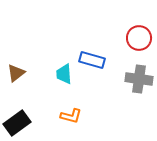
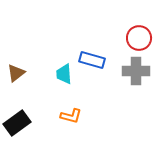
gray cross: moved 3 px left, 8 px up; rotated 8 degrees counterclockwise
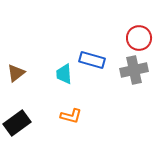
gray cross: moved 2 px left, 1 px up; rotated 12 degrees counterclockwise
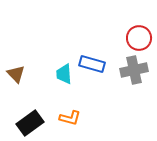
blue rectangle: moved 4 px down
brown triangle: moved 1 px down; rotated 36 degrees counterclockwise
orange L-shape: moved 1 px left, 2 px down
black rectangle: moved 13 px right
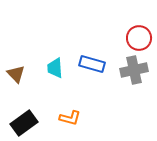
cyan trapezoid: moved 9 px left, 6 px up
black rectangle: moved 6 px left
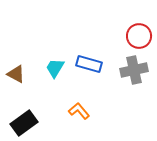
red circle: moved 2 px up
blue rectangle: moved 3 px left
cyan trapezoid: rotated 35 degrees clockwise
brown triangle: rotated 18 degrees counterclockwise
orange L-shape: moved 9 px right, 7 px up; rotated 145 degrees counterclockwise
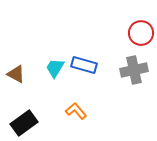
red circle: moved 2 px right, 3 px up
blue rectangle: moved 5 px left, 1 px down
orange L-shape: moved 3 px left
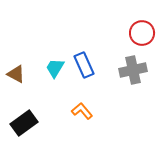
red circle: moved 1 px right
blue rectangle: rotated 50 degrees clockwise
gray cross: moved 1 px left
orange L-shape: moved 6 px right
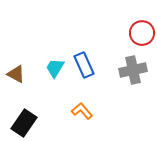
black rectangle: rotated 20 degrees counterclockwise
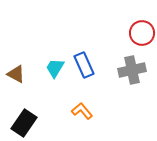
gray cross: moved 1 px left
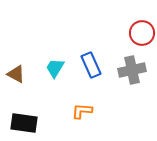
blue rectangle: moved 7 px right
orange L-shape: rotated 45 degrees counterclockwise
black rectangle: rotated 64 degrees clockwise
